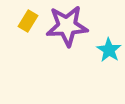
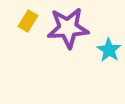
purple star: moved 1 px right, 2 px down
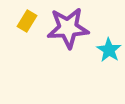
yellow rectangle: moved 1 px left
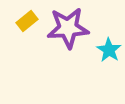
yellow rectangle: rotated 20 degrees clockwise
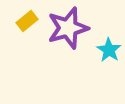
purple star: rotated 12 degrees counterclockwise
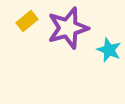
cyan star: rotated 10 degrees counterclockwise
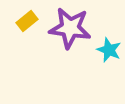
purple star: moved 2 px right; rotated 24 degrees clockwise
